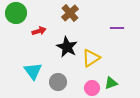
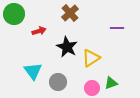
green circle: moved 2 px left, 1 px down
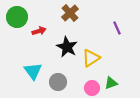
green circle: moved 3 px right, 3 px down
purple line: rotated 64 degrees clockwise
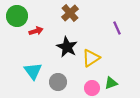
green circle: moved 1 px up
red arrow: moved 3 px left
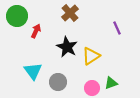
red arrow: rotated 48 degrees counterclockwise
yellow triangle: moved 2 px up
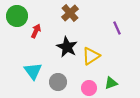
pink circle: moved 3 px left
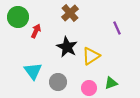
green circle: moved 1 px right, 1 px down
